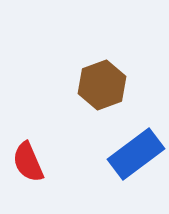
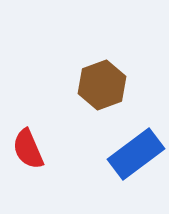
red semicircle: moved 13 px up
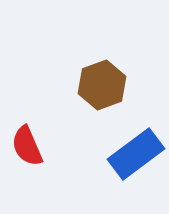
red semicircle: moved 1 px left, 3 px up
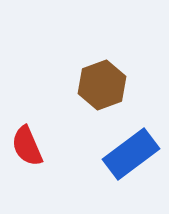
blue rectangle: moved 5 px left
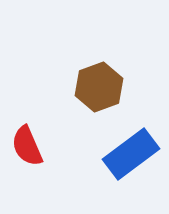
brown hexagon: moved 3 px left, 2 px down
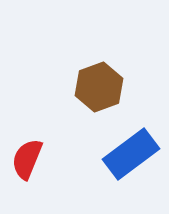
red semicircle: moved 13 px down; rotated 45 degrees clockwise
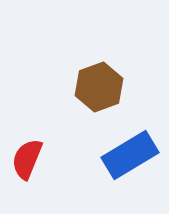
blue rectangle: moved 1 px left, 1 px down; rotated 6 degrees clockwise
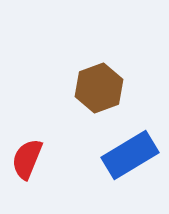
brown hexagon: moved 1 px down
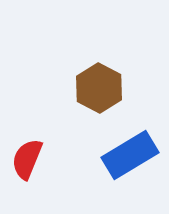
brown hexagon: rotated 12 degrees counterclockwise
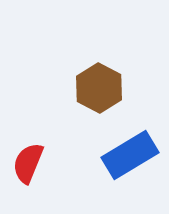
red semicircle: moved 1 px right, 4 px down
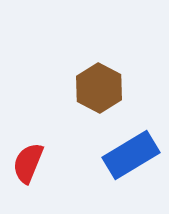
blue rectangle: moved 1 px right
